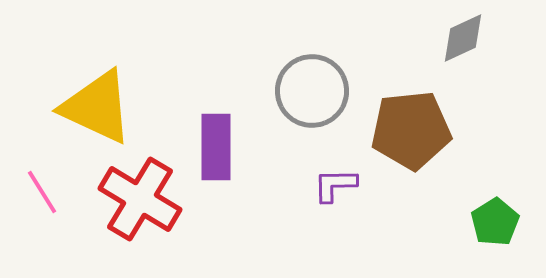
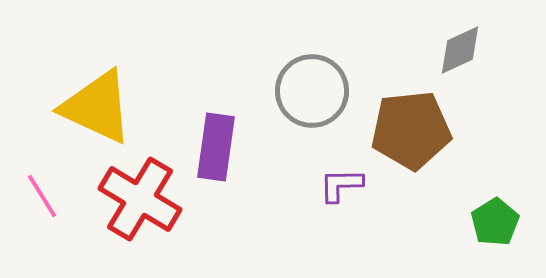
gray diamond: moved 3 px left, 12 px down
purple rectangle: rotated 8 degrees clockwise
purple L-shape: moved 6 px right
pink line: moved 4 px down
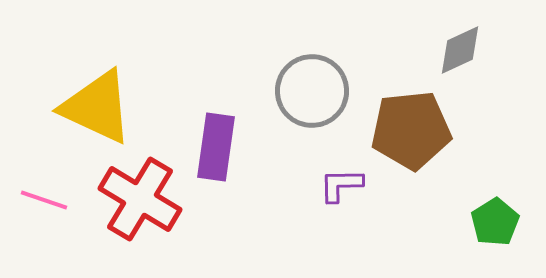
pink line: moved 2 px right, 4 px down; rotated 39 degrees counterclockwise
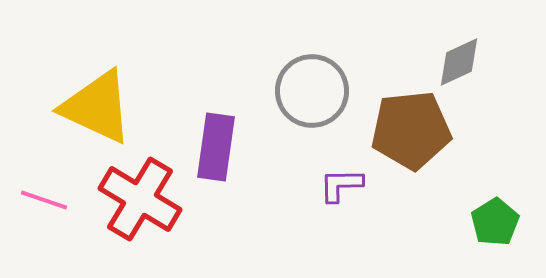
gray diamond: moved 1 px left, 12 px down
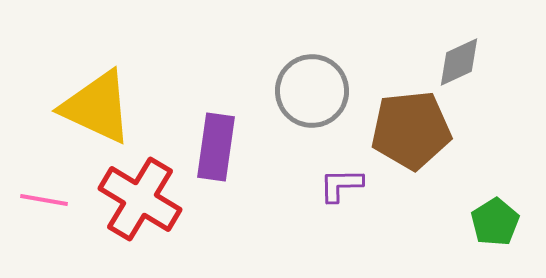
pink line: rotated 9 degrees counterclockwise
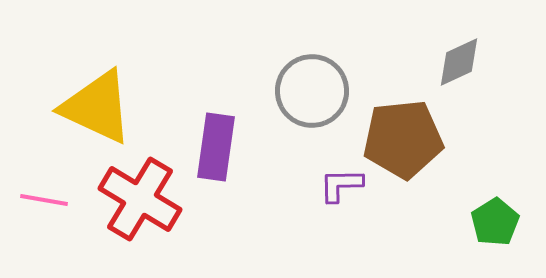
brown pentagon: moved 8 px left, 9 px down
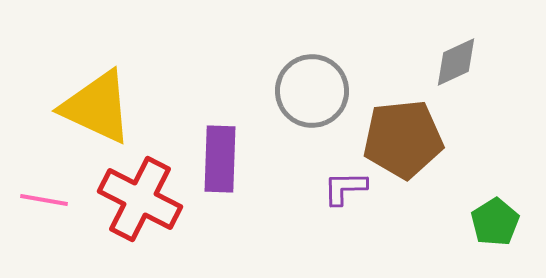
gray diamond: moved 3 px left
purple rectangle: moved 4 px right, 12 px down; rotated 6 degrees counterclockwise
purple L-shape: moved 4 px right, 3 px down
red cross: rotated 4 degrees counterclockwise
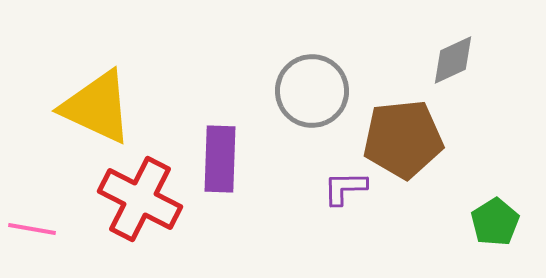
gray diamond: moved 3 px left, 2 px up
pink line: moved 12 px left, 29 px down
